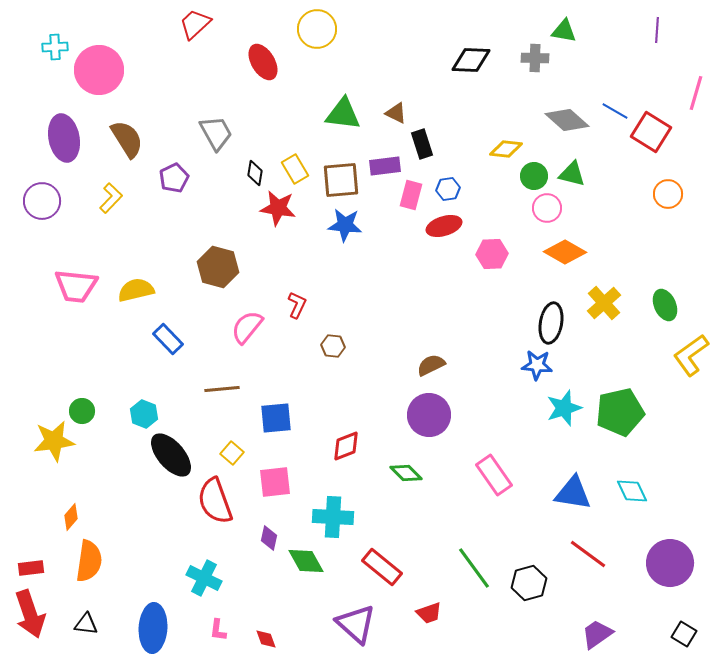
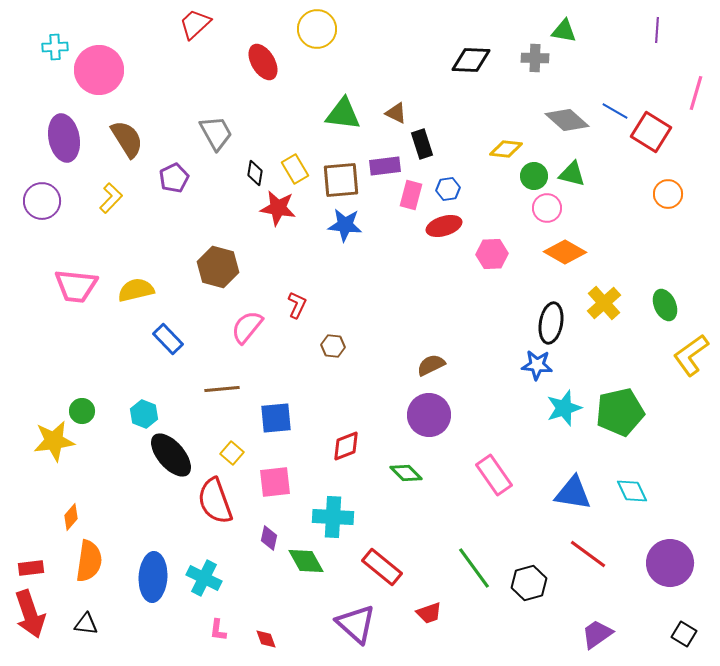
blue ellipse at (153, 628): moved 51 px up
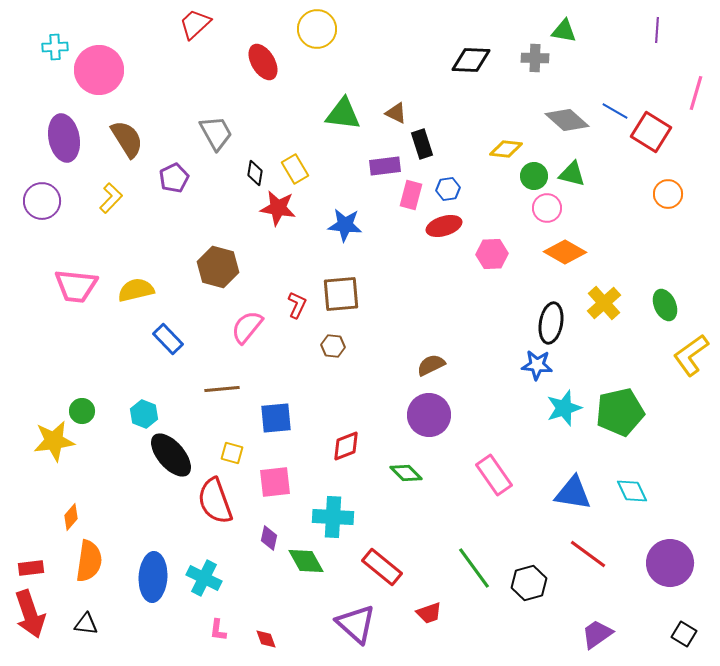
brown square at (341, 180): moved 114 px down
yellow square at (232, 453): rotated 25 degrees counterclockwise
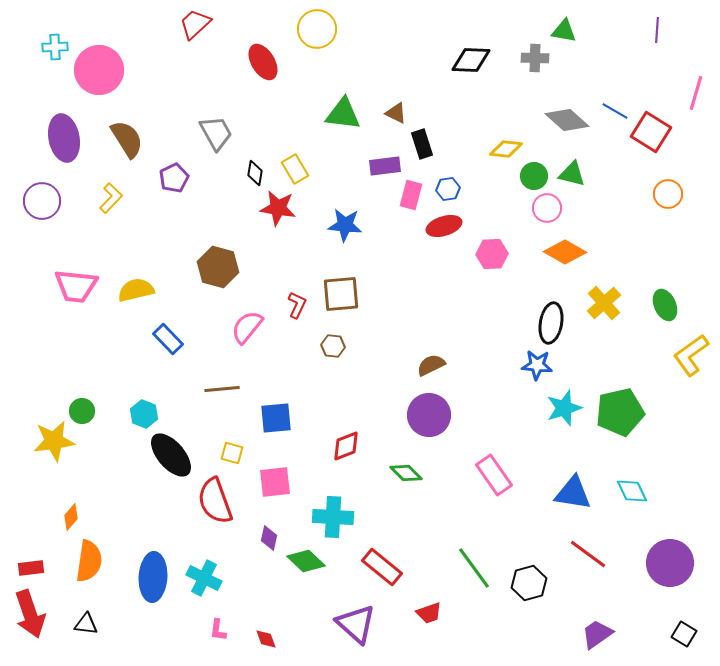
green diamond at (306, 561): rotated 18 degrees counterclockwise
